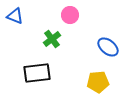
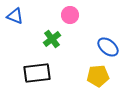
yellow pentagon: moved 6 px up
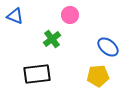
black rectangle: moved 1 px down
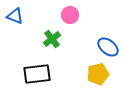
yellow pentagon: moved 2 px up; rotated 10 degrees counterclockwise
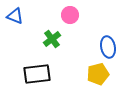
blue ellipse: rotated 40 degrees clockwise
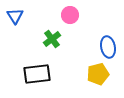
blue triangle: rotated 36 degrees clockwise
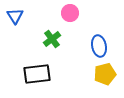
pink circle: moved 2 px up
blue ellipse: moved 9 px left, 1 px up
yellow pentagon: moved 7 px right
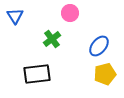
blue ellipse: rotated 50 degrees clockwise
